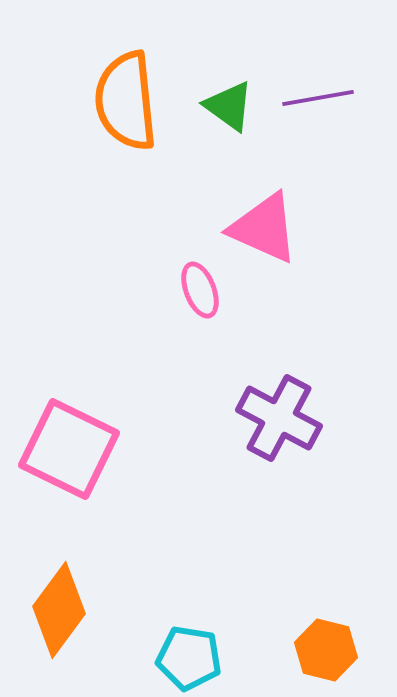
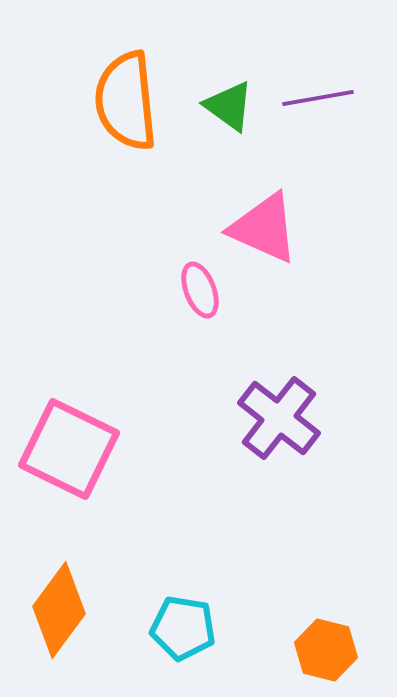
purple cross: rotated 10 degrees clockwise
cyan pentagon: moved 6 px left, 30 px up
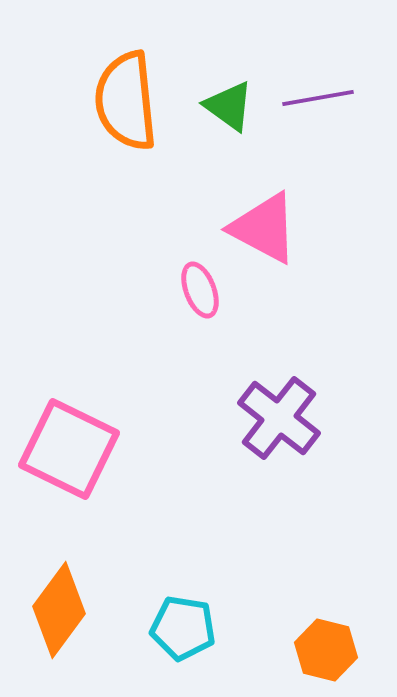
pink triangle: rotated 4 degrees clockwise
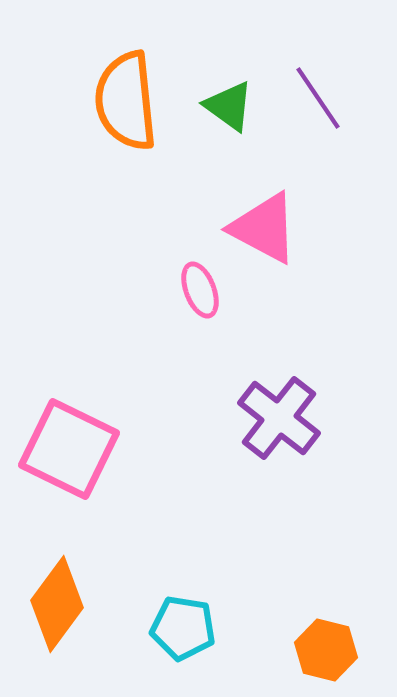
purple line: rotated 66 degrees clockwise
orange diamond: moved 2 px left, 6 px up
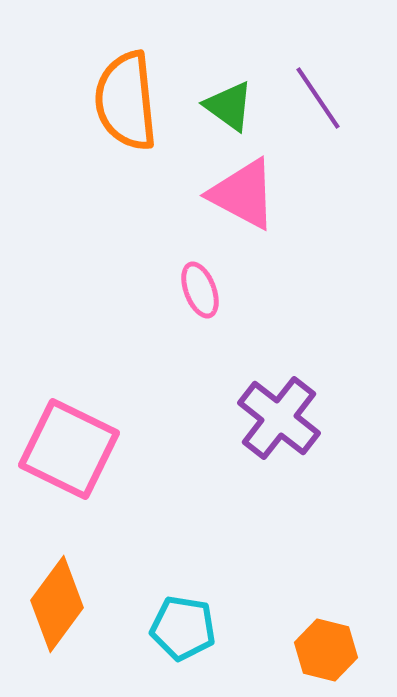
pink triangle: moved 21 px left, 34 px up
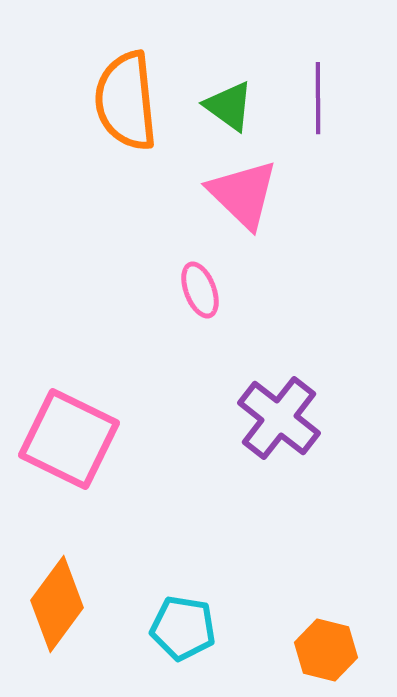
purple line: rotated 34 degrees clockwise
pink triangle: rotated 16 degrees clockwise
pink square: moved 10 px up
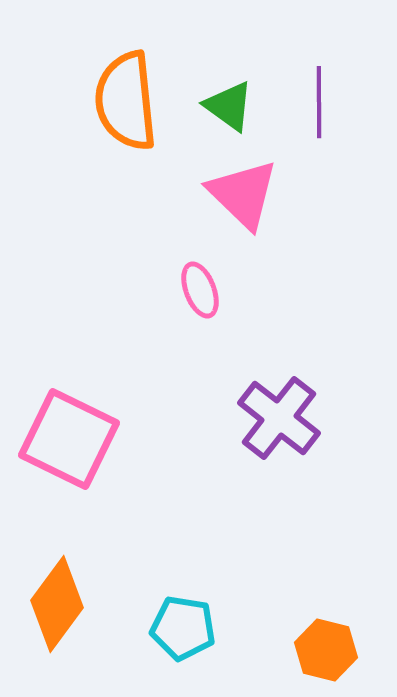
purple line: moved 1 px right, 4 px down
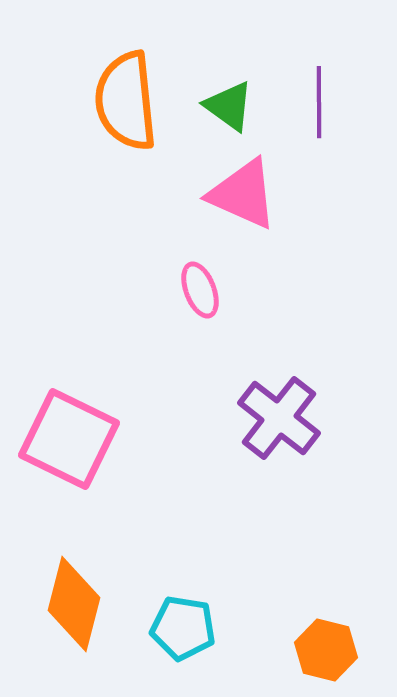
pink triangle: rotated 20 degrees counterclockwise
orange diamond: moved 17 px right; rotated 22 degrees counterclockwise
